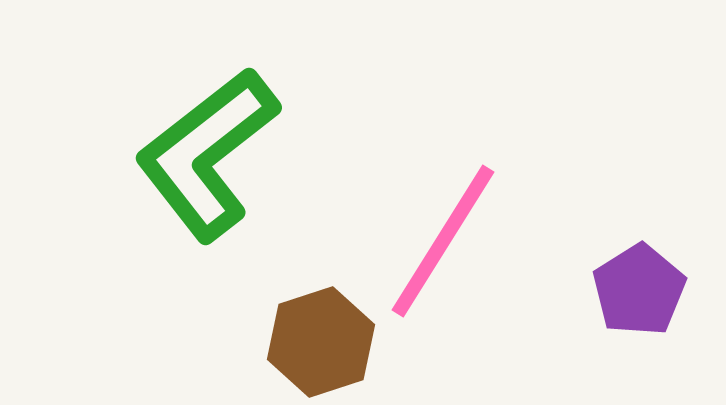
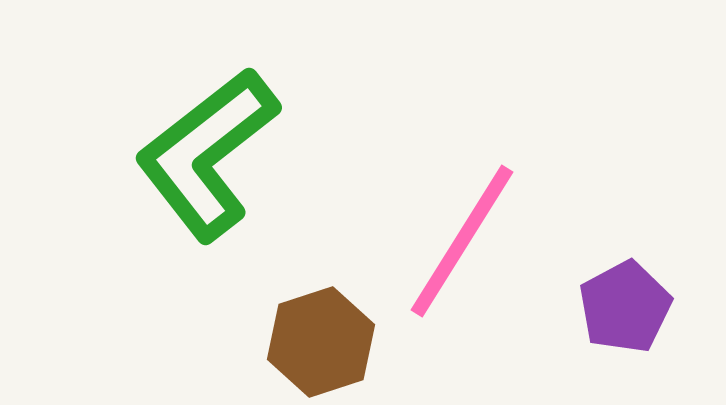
pink line: moved 19 px right
purple pentagon: moved 14 px left, 17 px down; rotated 4 degrees clockwise
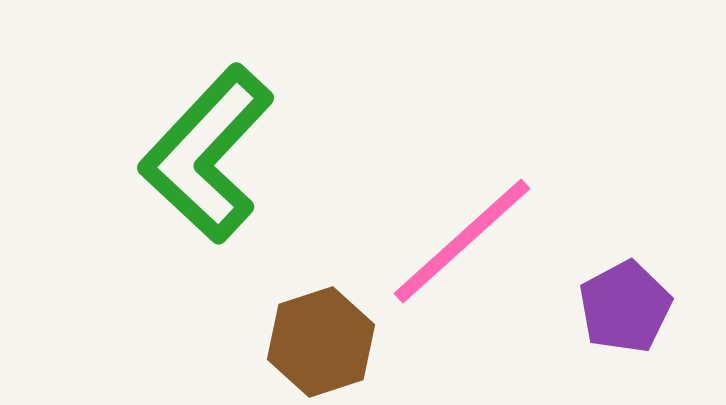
green L-shape: rotated 9 degrees counterclockwise
pink line: rotated 16 degrees clockwise
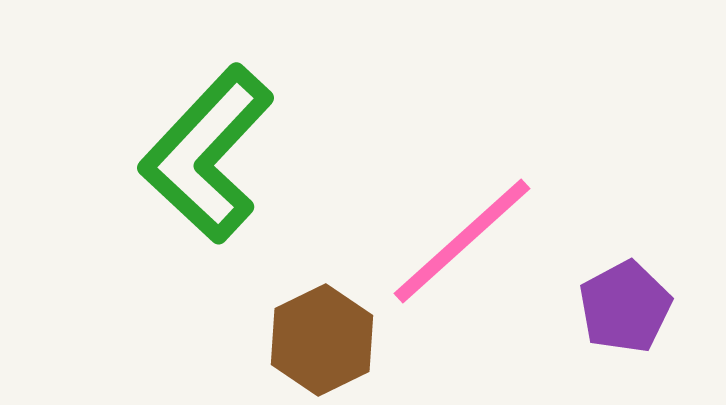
brown hexagon: moved 1 px right, 2 px up; rotated 8 degrees counterclockwise
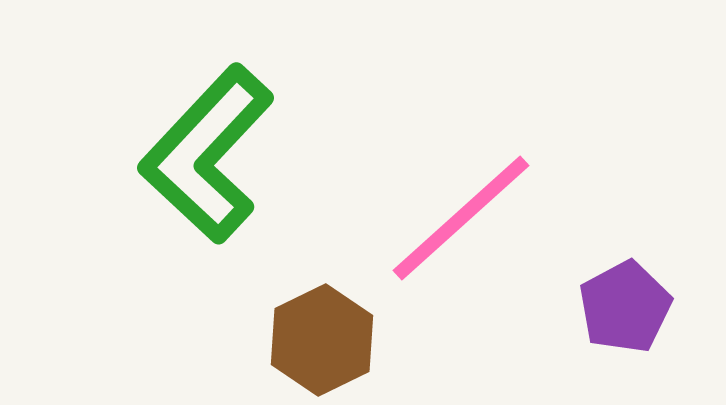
pink line: moved 1 px left, 23 px up
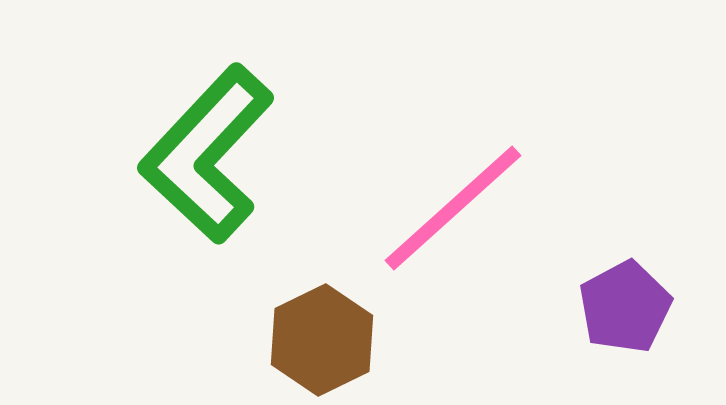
pink line: moved 8 px left, 10 px up
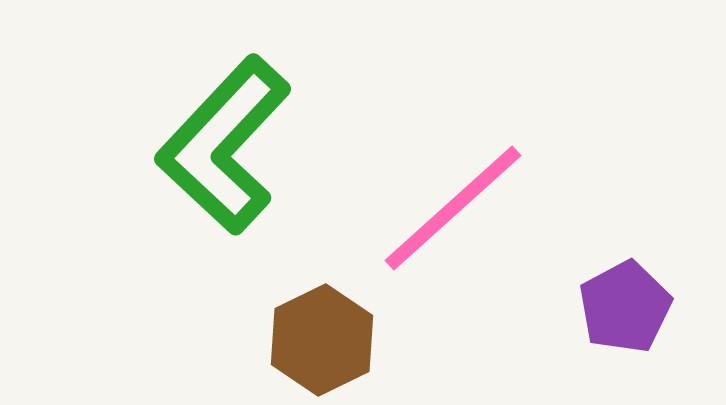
green L-shape: moved 17 px right, 9 px up
